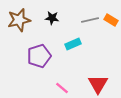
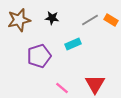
gray line: rotated 18 degrees counterclockwise
red triangle: moved 3 px left
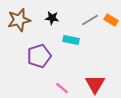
cyan rectangle: moved 2 px left, 4 px up; rotated 35 degrees clockwise
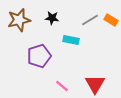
pink line: moved 2 px up
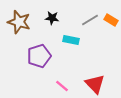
brown star: moved 2 px down; rotated 30 degrees clockwise
red triangle: rotated 15 degrees counterclockwise
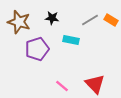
purple pentagon: moved 2 px left, 7 px up
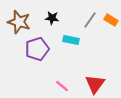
gray line: rotated 24 degrees counterclockwise
red triangle: rotated 20 degrees clockwise
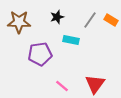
black star: moved 5 px right, 1 px up; rotated 24 degrees counterclockwise
brown star: rotated 15 degrees counterclockwise
purple pentagon: moved 3 px right, 5 px down; rotated 10 degrees clockwise
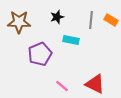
gray line: moved 1 px right; rotated 30 degrees counterclockwise
purple pentagon: rotated 15 degrees counterclockwise
red triangle: rotated 40 degrees counterclockwise
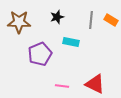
cyan rectangle: moved 2 px down
pink line: rotated 32 degrees counterclockwise
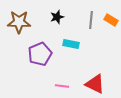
cyan rectangle: moved 2 px down
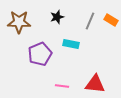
gray line: moved 1 px left, 1 px down; rotated 18 degrees clockwise
red triangle: rotated 20 degrees counterclockwise
